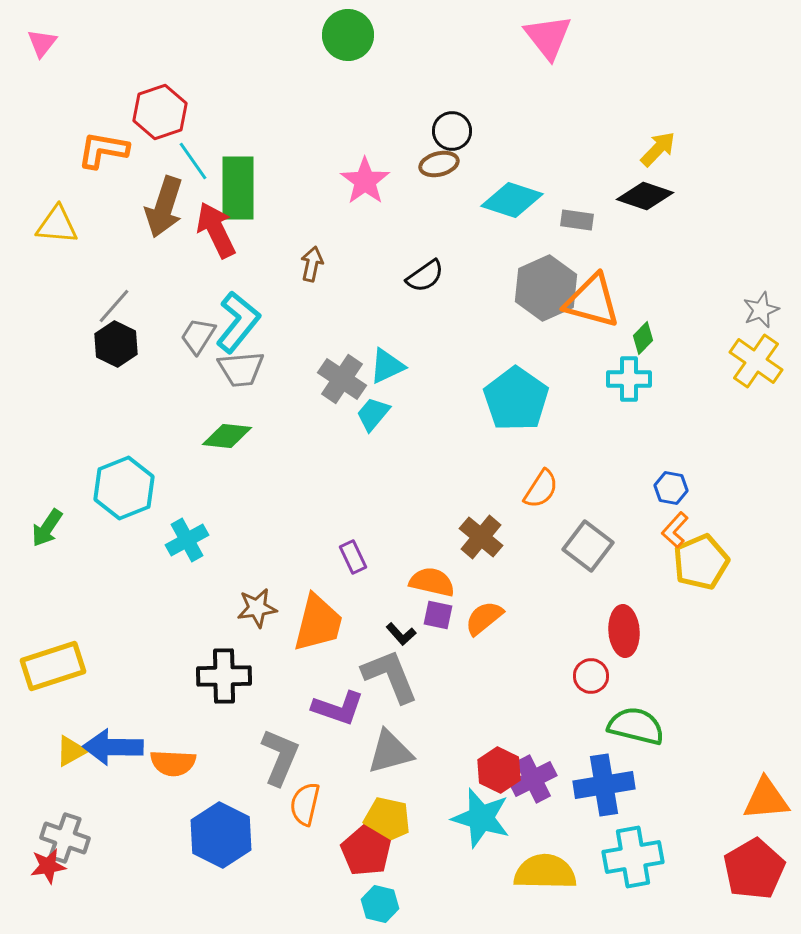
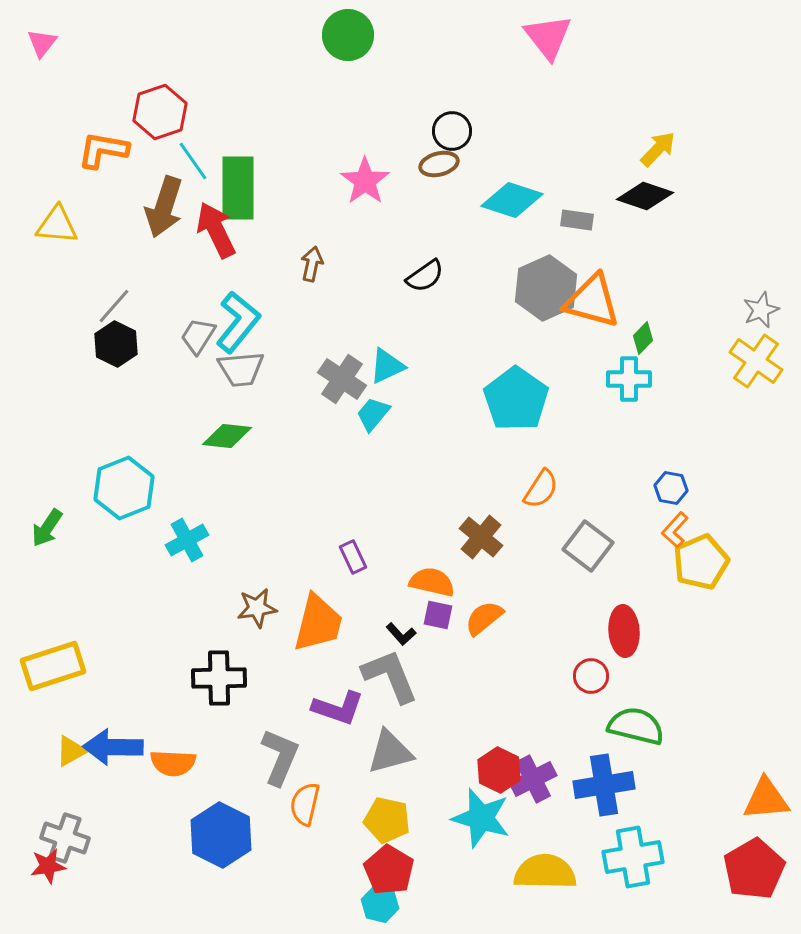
black cross at (224, 676): moved 5 px left, 2 px down
red pentagon at (366, 851): moved 23 px right, 19 px down
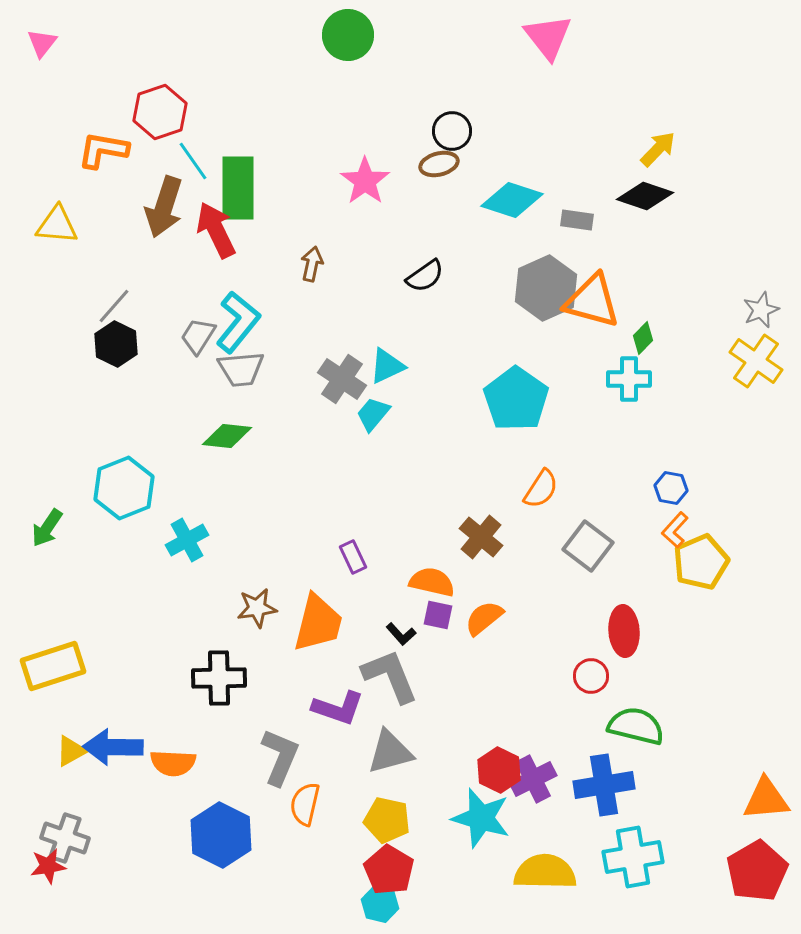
red pentagon at (754, 869): moved 3 px right, 2 px down
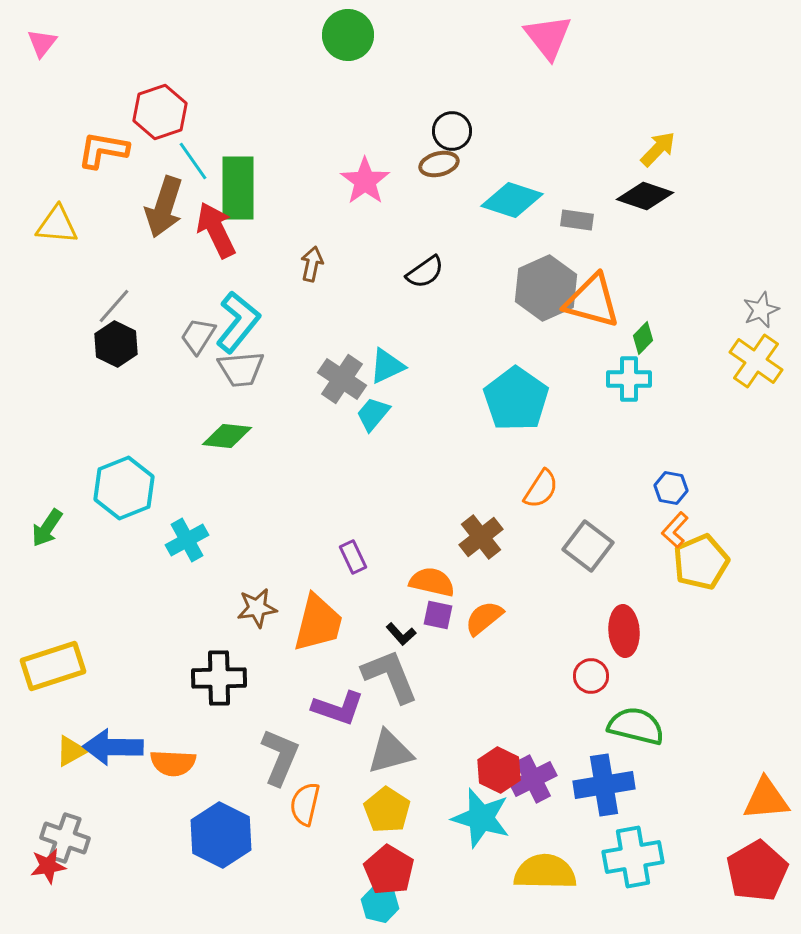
black semicircle at (425, 276): moved 4 px up
brown cross at (481, 537): rotated 12 degrees clockwise
yellow pentagon at (387, 820): moved 10 px up; rotated 21 degrees clockwise
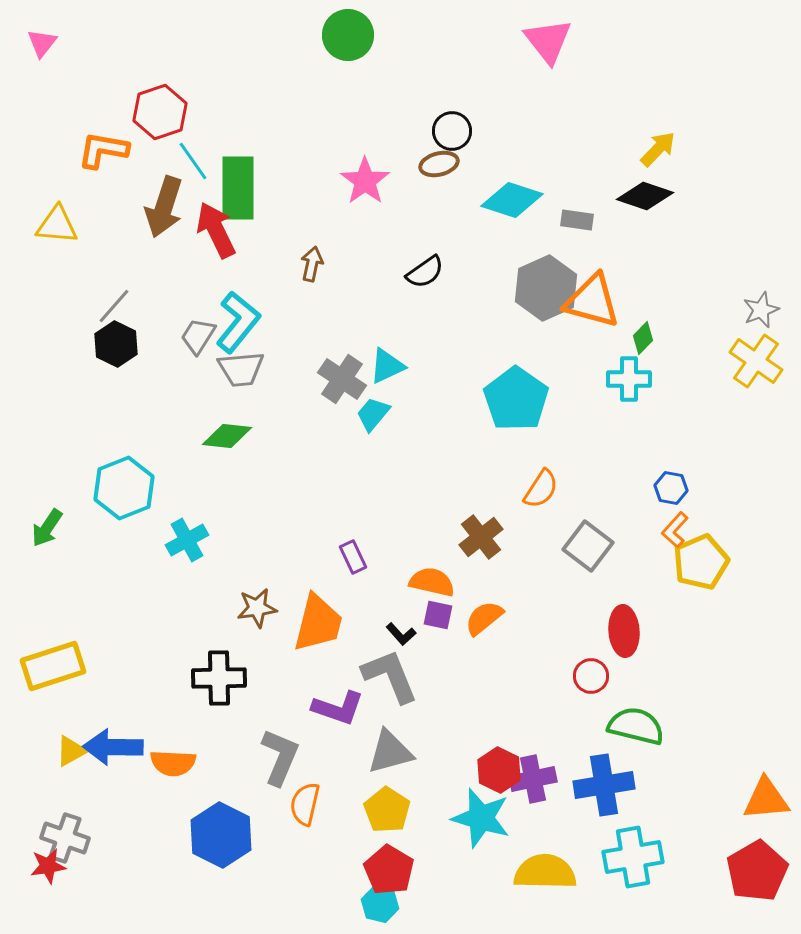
pink triangle at (548, 37): moved 4 px down
purple cross at (533, 779): rotated 15 degrees clockwise
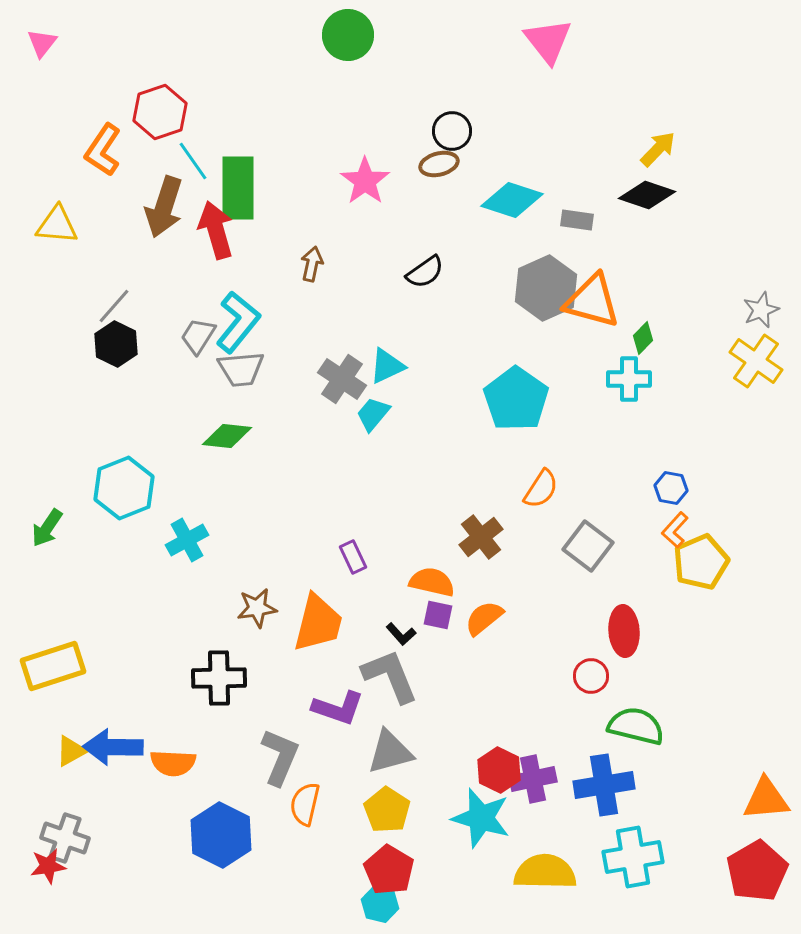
orange L-shape at (103, 150): rotated 66 degrees counterclockwise
black diamond at (645, 196): moved 2 px right, 1 px up
red arrow at (216, 230): rotated 10 degrees clockwise
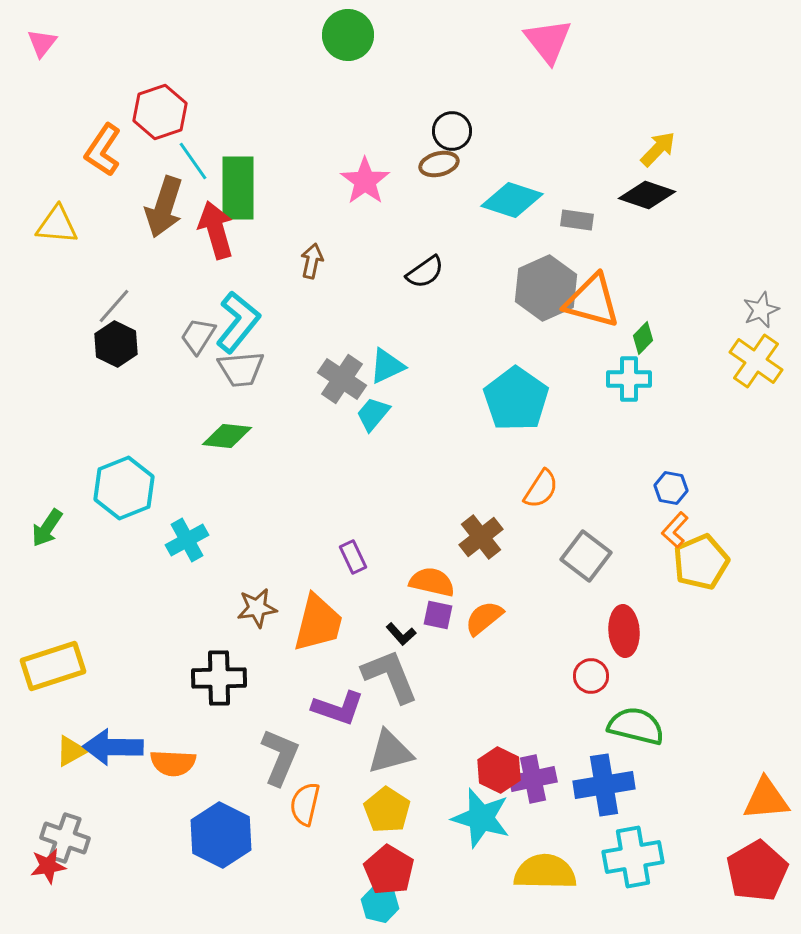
brown arrow at (312, 264): moved 3 px up
gray square at (588, 546): moved 2 px left, 10 px down
